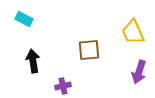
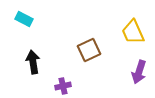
brown square: rotated 20 degrees counterclockwise
black arrow: moved 1 px down
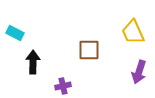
cyan rectangle: moved 9 px left, 14 px down
brown square: rotated 25 degrees clockwise
black arrow: rotated 10 degrees clockwise
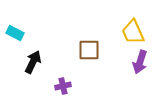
black arrow: rotated 25 degrees clockwise
purple arrow: moved 1 px right, 10 px up
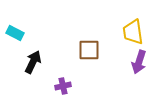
yellow trapezoid: rotated 16 degrees clockwise
purple arrow: moved 1 px left
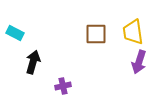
brown square: moved 7 px right, 16 px up
black arrow: rotated 10 degrees counterclockwise
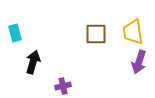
cyan rectangle: rotated 48 degrees clockwise
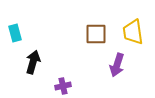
purple arrow: moved 22 px left, 3 px down
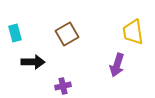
brown square: moved 29 px left; rotated 30 degrees counterclockwise
black arrow: rotated 75 degrees clockwise
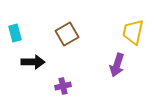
yellow trapezoid: rotated 20 degrees clockwise
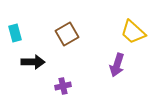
yellow trapezoid: rotated 60 degrees counterclockwise
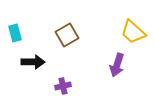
brown square: moved 1 px down
